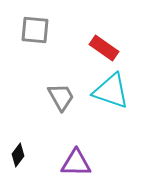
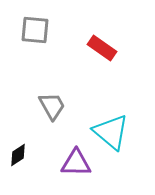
red rectangle: moved 2 px left
cyan triangle: moved 41 px down; rotated 21 degrees clockwise
gray trapezoid: moved 9 px left, 9 px down
black diamond: rotated 20 degrees clockwise
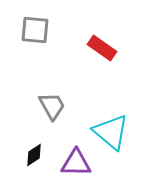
black diamond: moved 16 px right
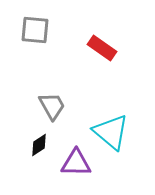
black diamond: moved 5 px right, 10 px up
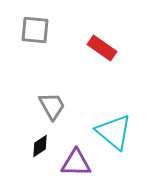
cyan triangle: moved 3 px right
black diamond: moved 1 px right, 1 px down
